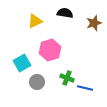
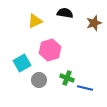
gray circle: moved 2 px right, 2 px up
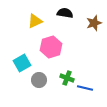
pink hexagon: moved 1 px right, 3 px up
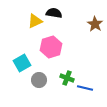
black semicircle: moved 11 px left
brown star: moved 1 px right, 1 px down; rotated 21 degrees counterclockwise
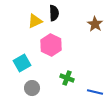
black semicircle: rotated 77 degrees clockwise
pink hexagon: moved 2 px up; rotated 15 degrees counterclockwise
gray circle: moved 7 px left, 8 px down
blue line: moved 10 px right, 4 px down
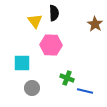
yellow triangle: rotated 42 degrees counterclockwise
pink hexagon: rotated 25 degrees counterclockwise
cyan square: rotated 30 degrees clockwise
blue line: moved 10 px left, 1 px up
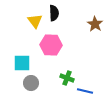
gray circle: moved 1 px left, 5 px up
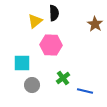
yellow triangle: rotated 28 degrees clockwise
green cross: moved 4 px left; rotated 32 degrees clockwise
gray circle: moved 1 px right, 2 px down
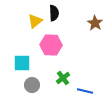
brown star: moved 1 px up
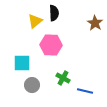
green cross: rotated 24 degrees counterclockwise
